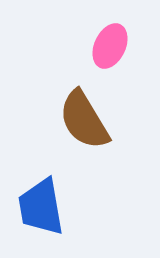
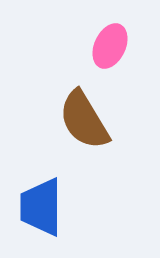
blue trapezoid: rotated 10 degrees clockwise
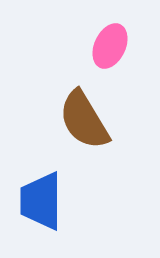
blue trapezoid: moved 6 px up
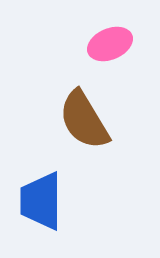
pink ellipse: moved 2 px up; rotated 42 degrees clockwise
